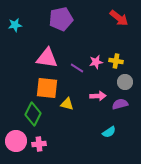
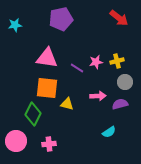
yellow cross: moved 1 px right; rotated 24 degrees counterclockwise
pink cross: moved 10 px right
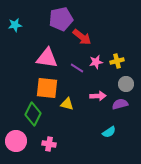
red arrow: moved 37 px left, 19 px down
gray circle: moved 1 px right, 2 px down
pink cross: rotated 16 degrees clockwise
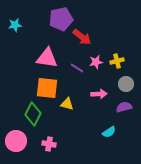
pink arrow: moved 1 px right, 2 px up
purple semicircle: moved 4 px right, 3 px down
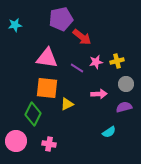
yellow triangle: rotated 40 degrees counterclockwise
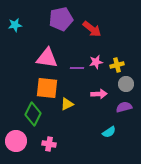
red arrow: moved 10 px right, 8 px up
yellow cross: moved 4 px down
purple line: rotated 32 degrees counterclockwise
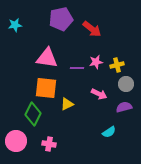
orange square: moved 1 px left
pink arrow: rotated 28 degrees clockwise
